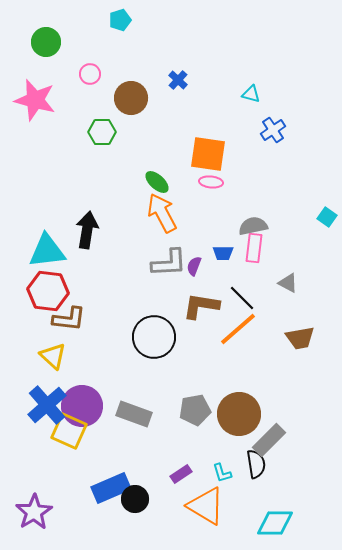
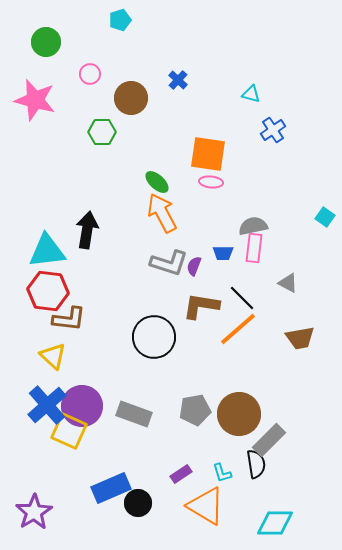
cyan square at (327, 217): moved 2 px left
gray L-shape at (169, 263): rotated 21 degrees clockwise
black circle at (135, 499): moved 3 px right, 4 px down
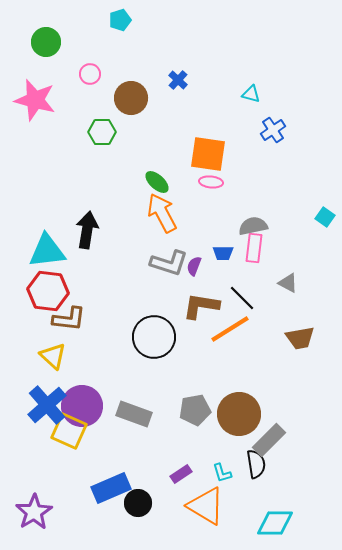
orange line at (238, 329): moved 8 px left; rotated 9 degrees clockwise
